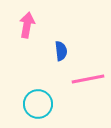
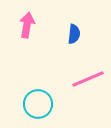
blue semicircle: moved 13 px right, 17 px up; rotated 12 degrees clockwise
pink line: rotated 12 degrees counterclockwise
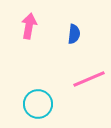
pink arrow: moved 2 px right, 1 px down
pink line: moved 1 px right
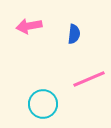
pink arrow: rotated 110 degrees counterclockwise
cyan circle: moved 5 px right
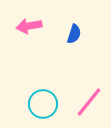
blue semicircle: rotated 12 degrees clockwise
pink line: moved 23 px down; rotated 28 degrees counterclockwise
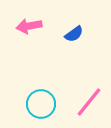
blue semicircle: rotated 36 degrees clockwise
cyan circle: moved 2 px left
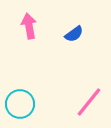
pink arrow: rotated 90 degrees clockwise
cyan circle: moved 21 px left
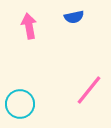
blue semicircle: moved 17 px up; rotated 24 degrees clockwise
pink line: moved 12 px up
